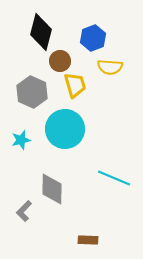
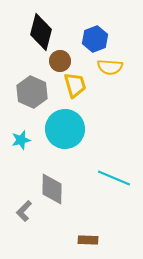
blue hexagon: moved 2 px right, 1 px down
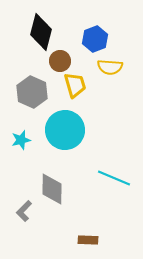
cyan circle: moved 1 px down
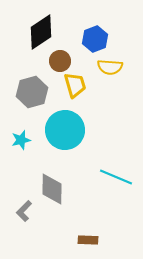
black diamond: rotated 42 degrees clockwise
gray hexagon: rotated 20 degrees clockwise
cyan line: moved 2 px right, 1 px up
